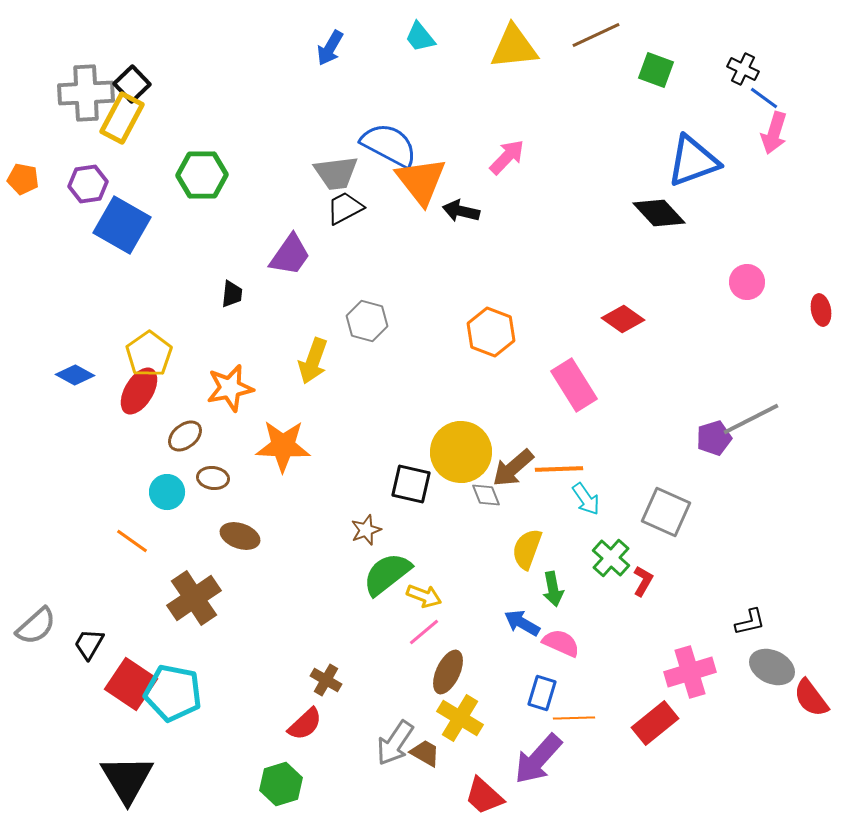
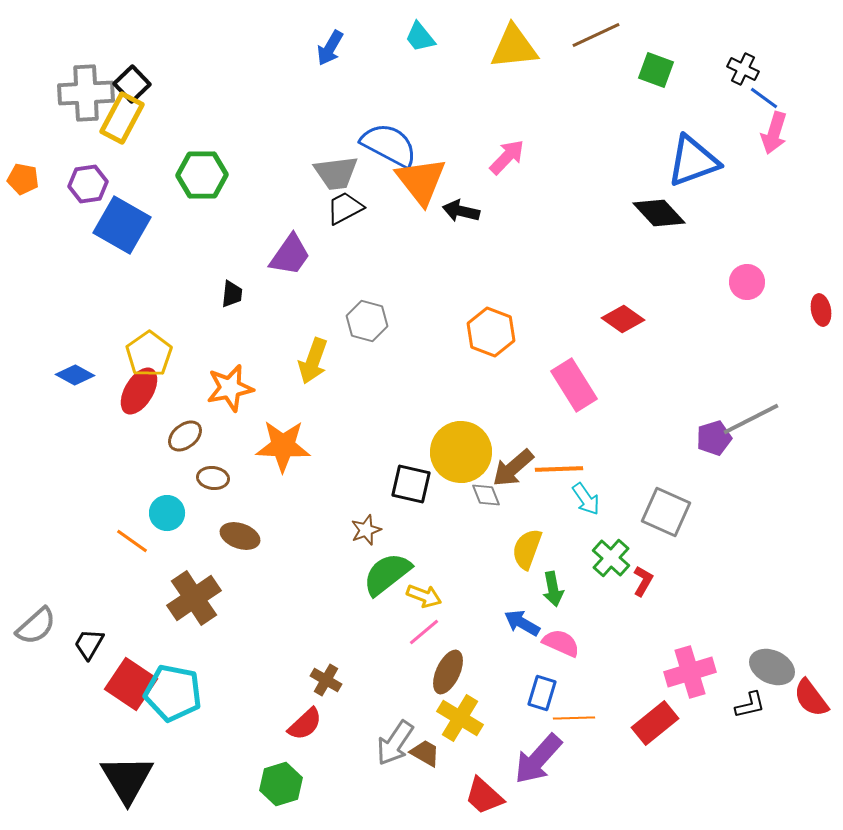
cyan circle at (167, 492): moved 21 px down
black L-shape at (750, 622): moved 83 px down
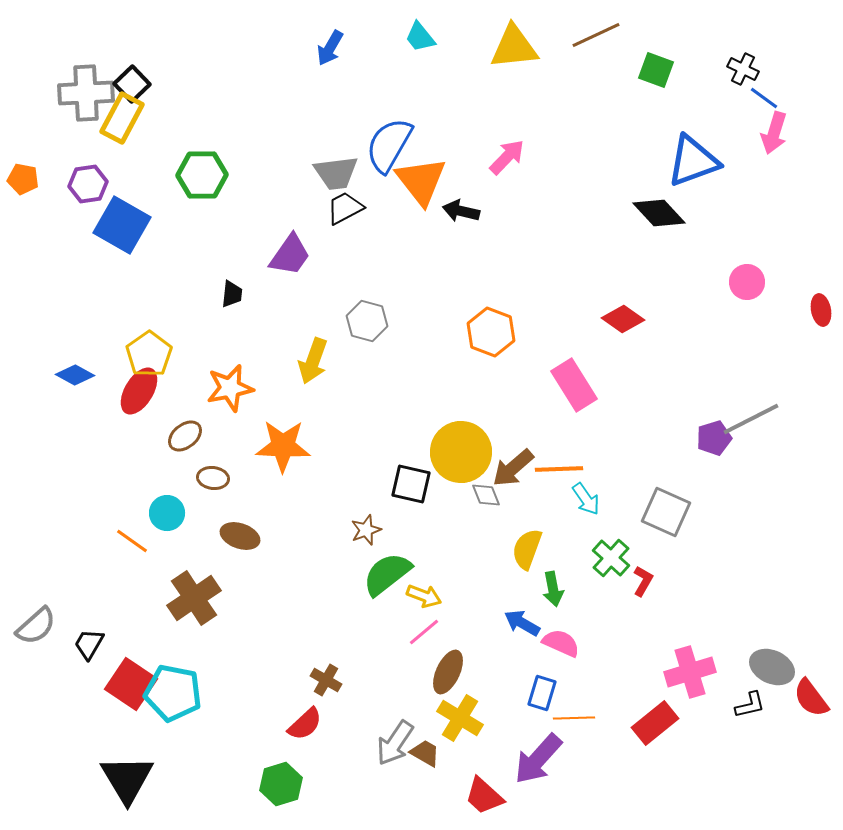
blue semicircle at (389, 145): rotated 88 degrees counterclockwise
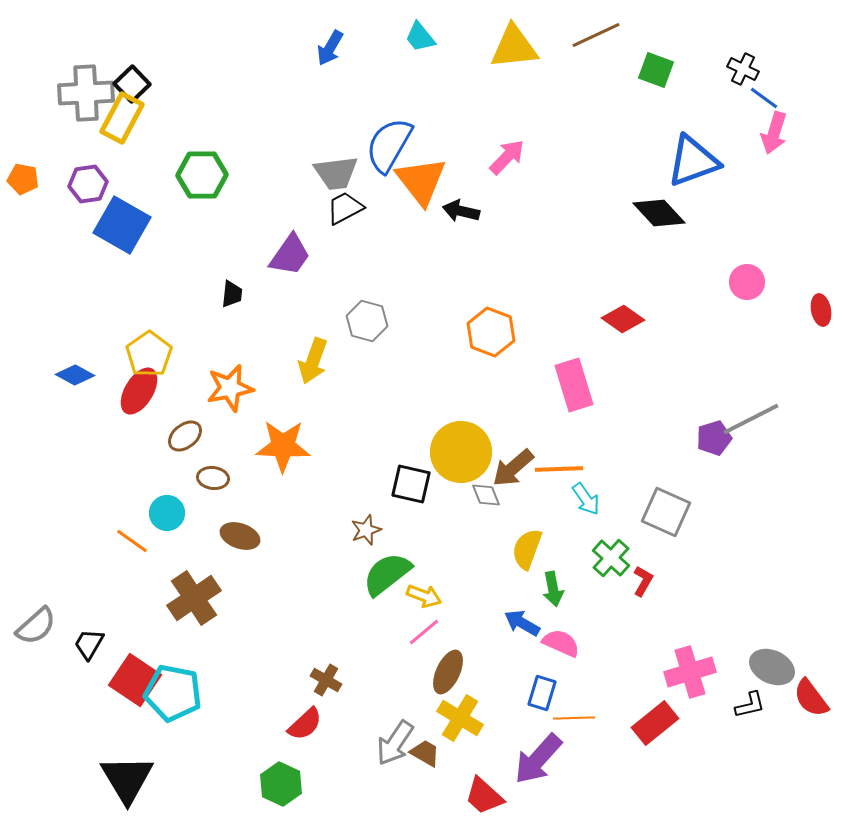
pink rectangle at (574, 385): rotated 15 degrees clockwise
red square at (131, 684): moved 4 px right, 4 px up
green hexagon at (281, 784): rotated 18 degrees counterclockwise
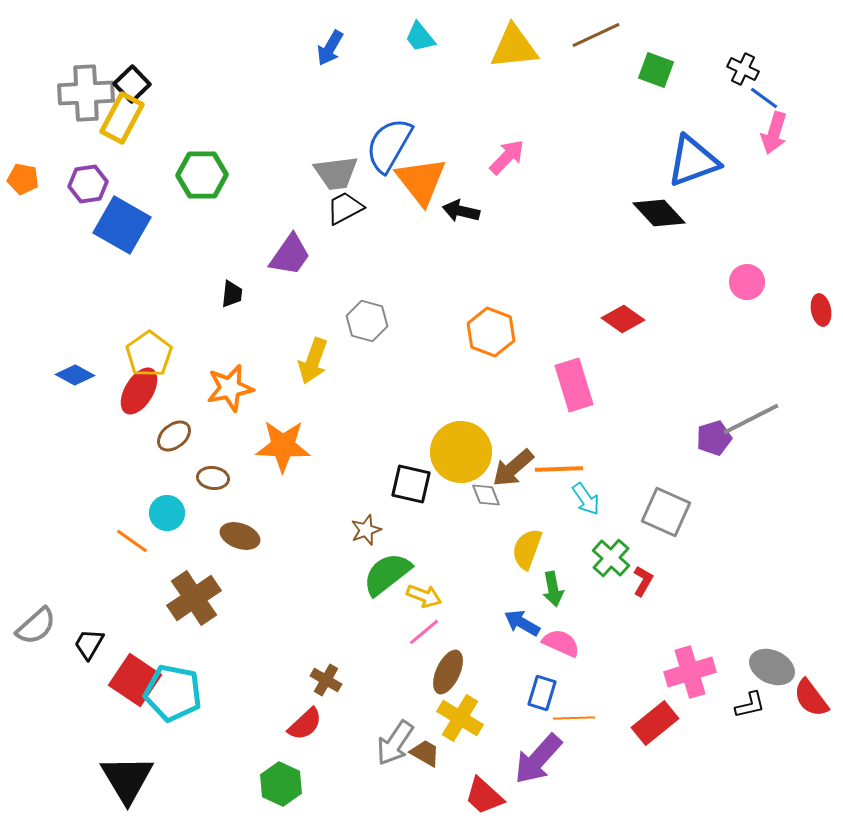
brown ellipse at (185, 436): moved 11 px left
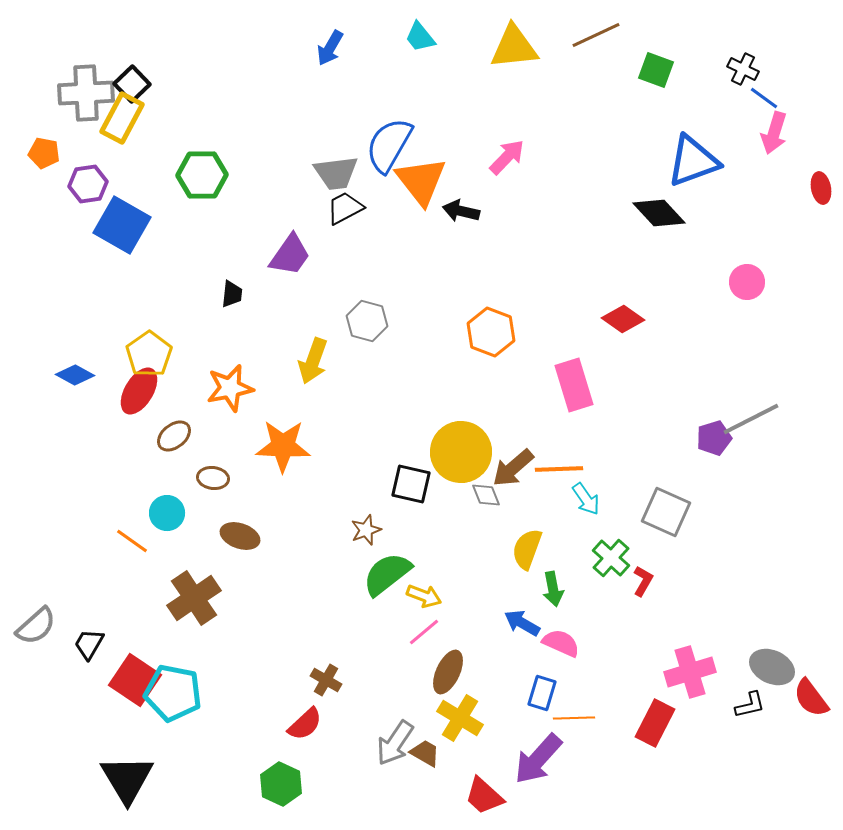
orange pentagon at (23, 179): moved 21 px right, 26 px up
red ellipse at (821, 310): moved 122 px up
red rectangle at (655, 723): rotated 24 degrees counterclockwise
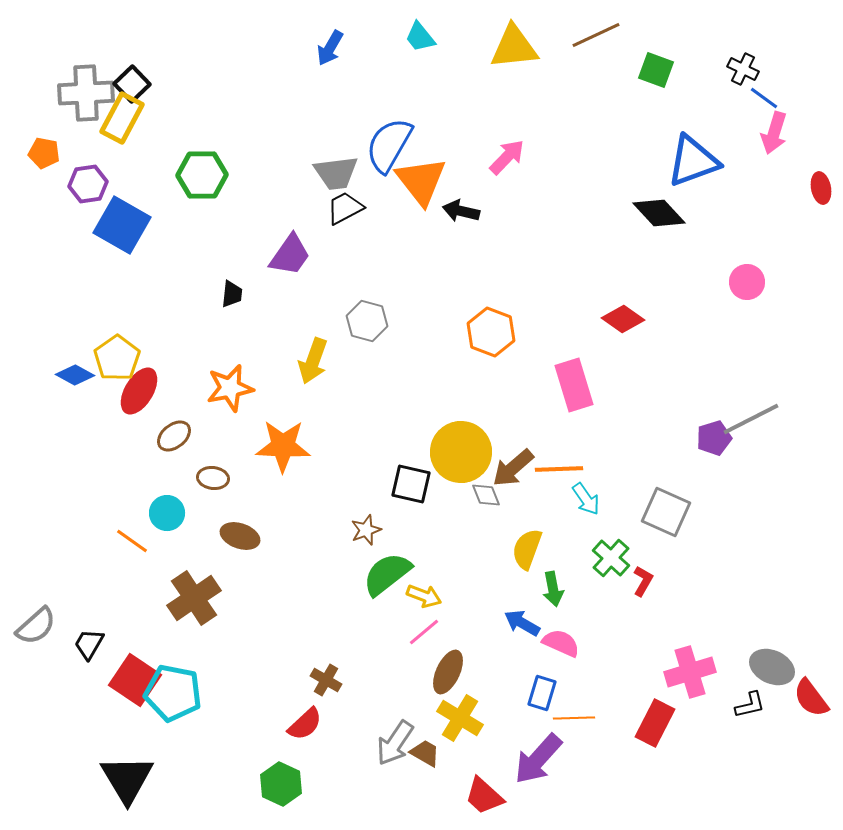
yellow pentagon at (149, 354): moved 32 px left, 4 px down
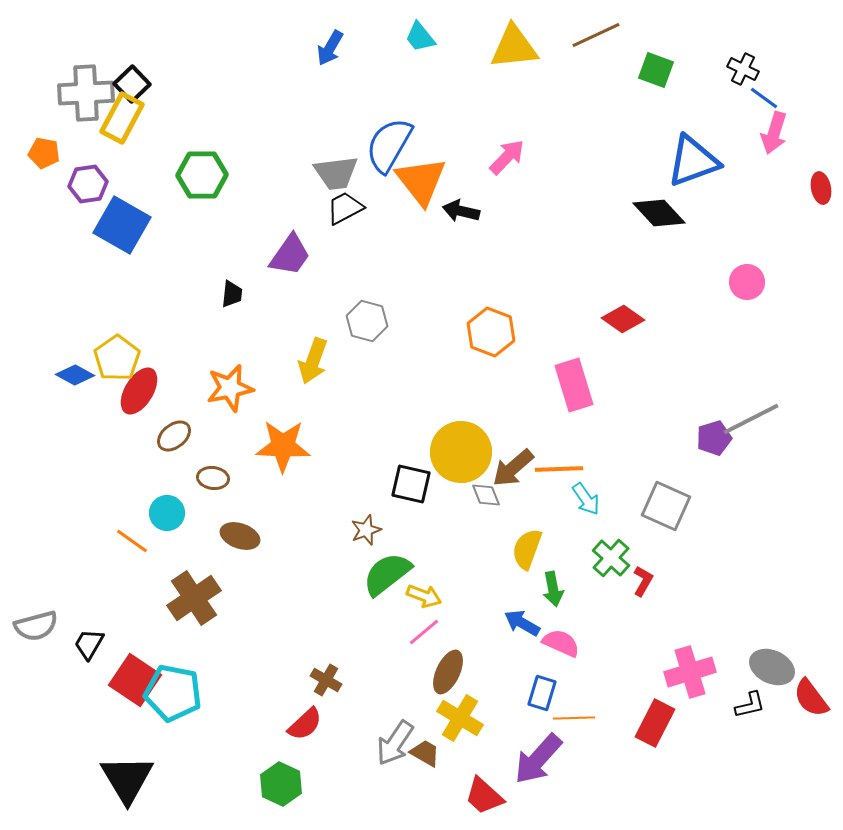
gray square at (666, 512): moved 6 px up
gray semicircle at (36, 626): rotated 27 degrees clockwise
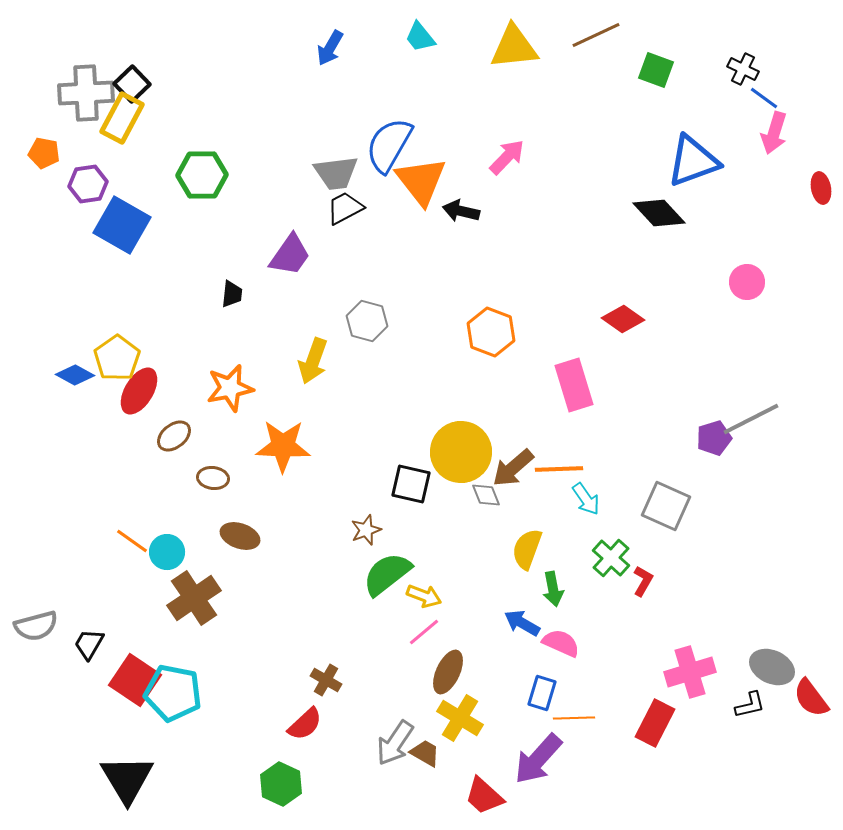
cyan circle at (167, 513): moved 39 px down
